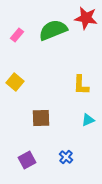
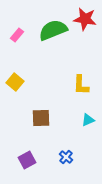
red star: moved 1 px left, 1 px down
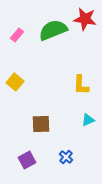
brown square: moved 6 px down
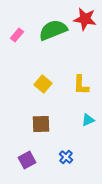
yellow square: moved 28 px right, 2 px down
